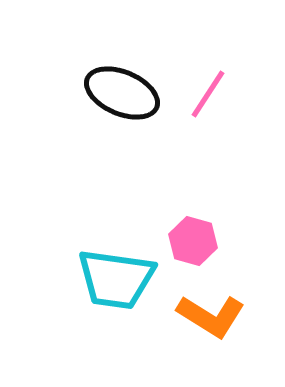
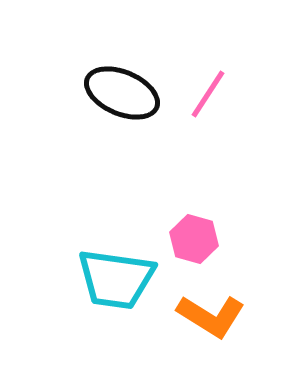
pink hexagon: moved 1 px right, 2 px up
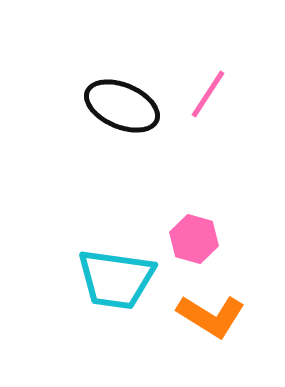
black ellipse: moved 13 px down
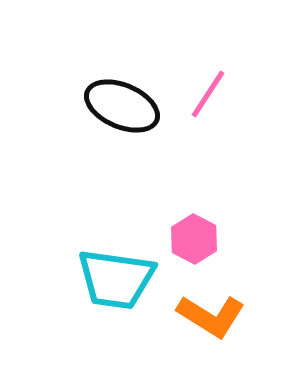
pink hexagon: rotated 12 degrees clockwise
